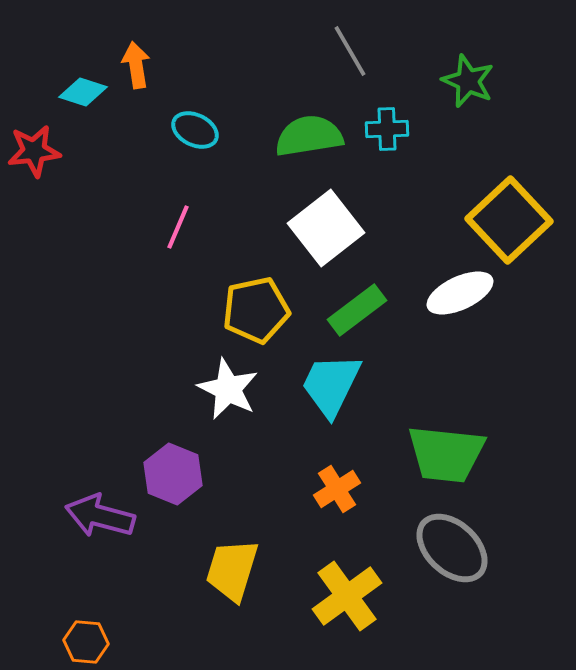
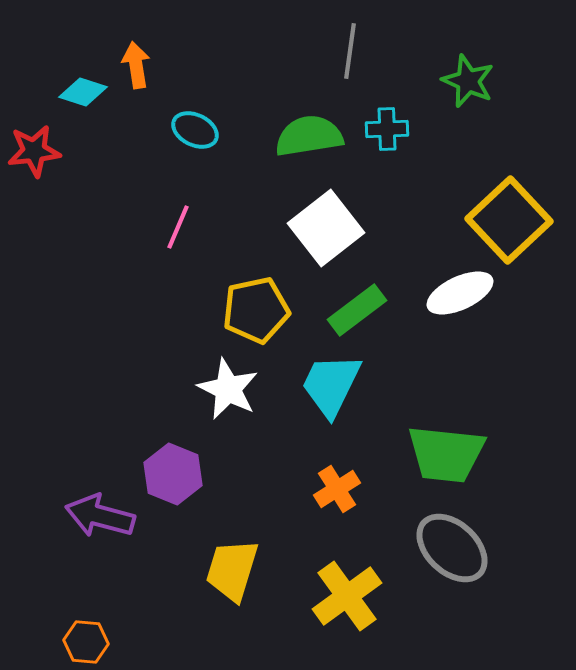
gray line: rotated 38 degrees clockwise
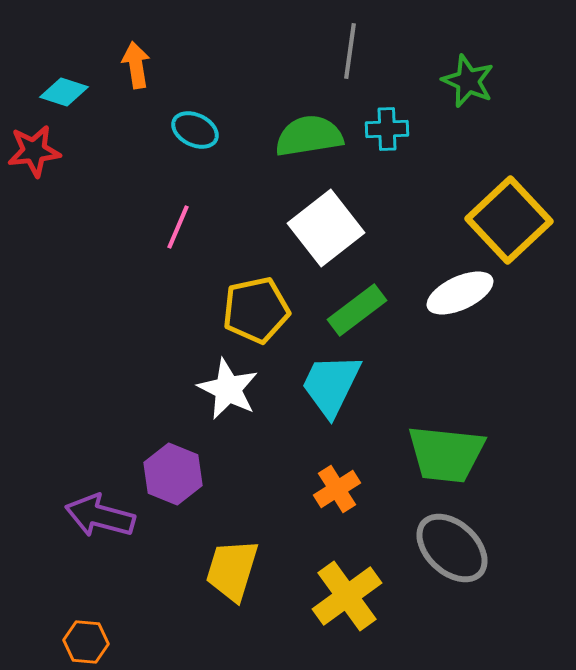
cyan diamond: moved 19 px left
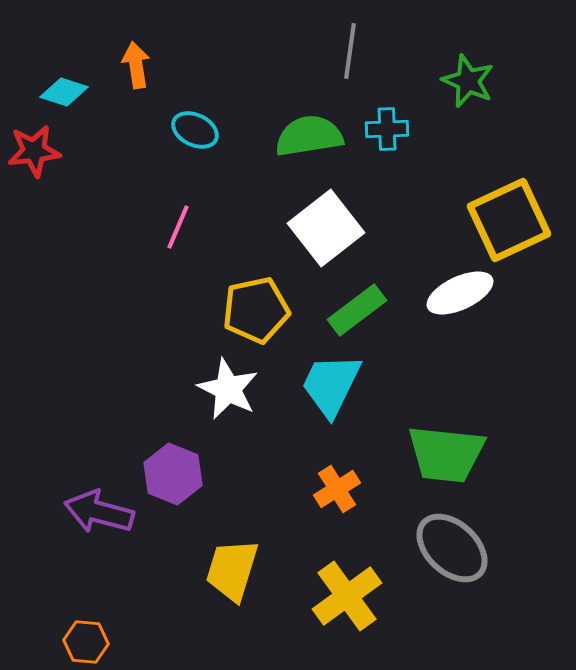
yellow square: rotated 18 degrees clockwise
purple arrow: moved 1 px left, 4 px up
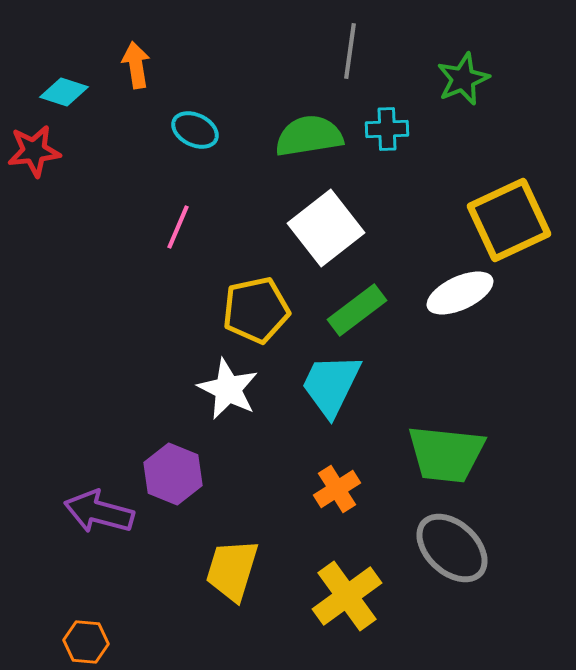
green star: moved 5 px left, 2 px up; rotated 26 degrees clockwise
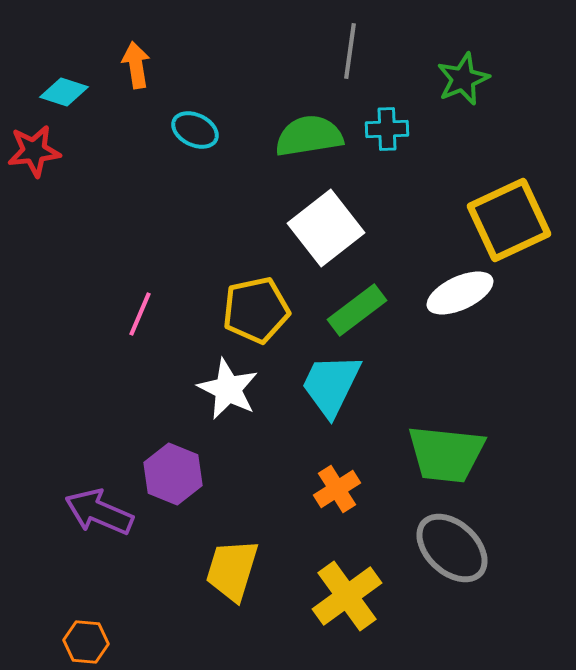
pink line: moved 38 px left, 87 px down
purple arrow: rotated 8 degrees clockwise
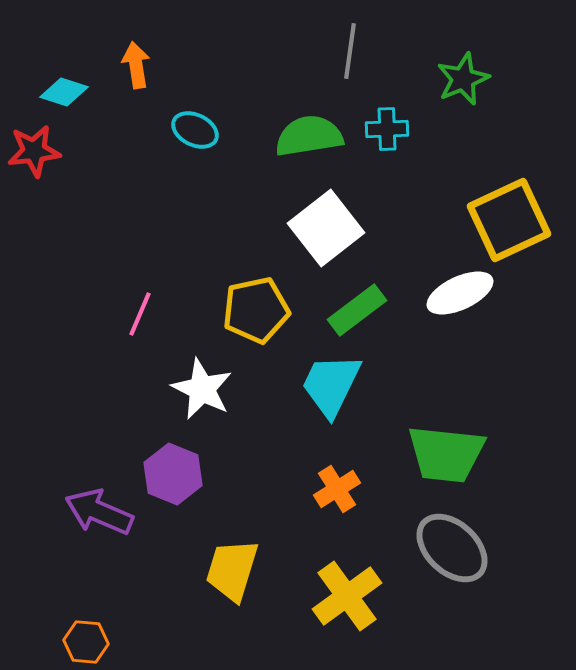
white star: moved 26 px left
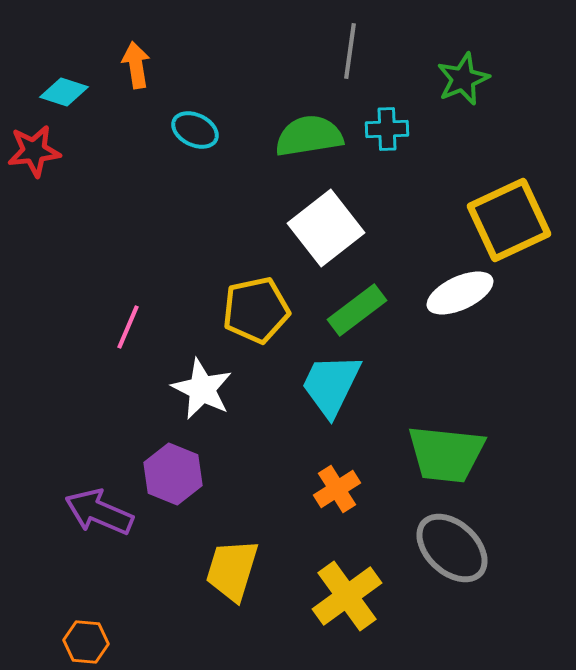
pink line: moved 12 px left, 13 px down
